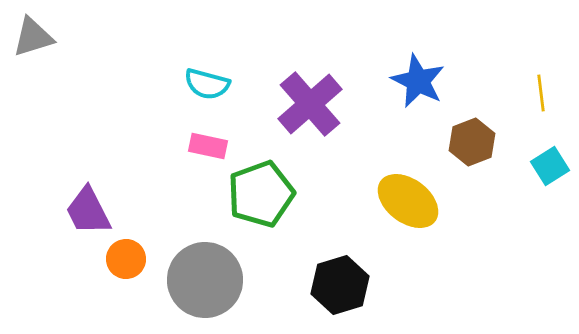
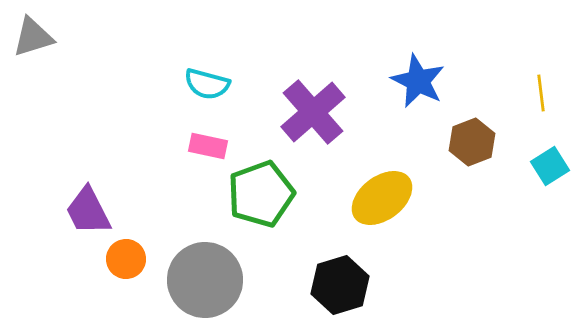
purple cross: moved 3 px right, 8 px down
yellow ellipse: moved 26 px left, 3 px up; rotated 74 degrees counterclockwise
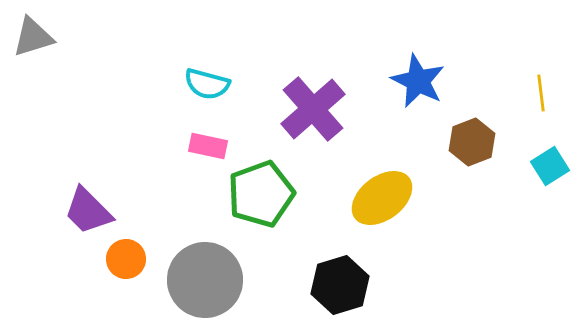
purple cross: moved 3 px up
purple trapezoid: rotated 18 degrees counterclockwise
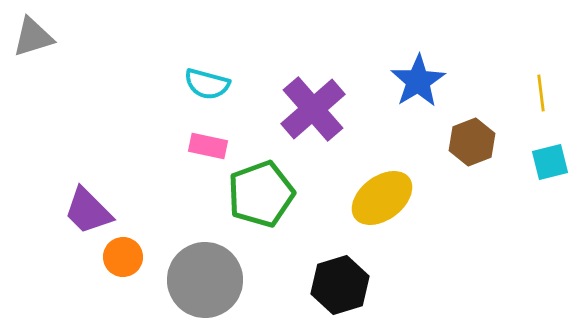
blue star: rotated 14 degrees clockwise
cyan square: moved 4 px up; rotated 18 degrees clockwise
orange circle: moved 3 px left, 2 px up
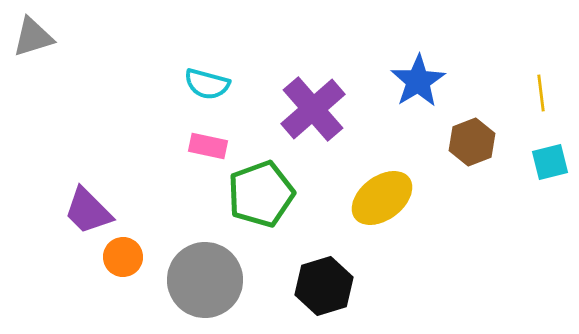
black hexagon: moved 16 px left, 1 px down
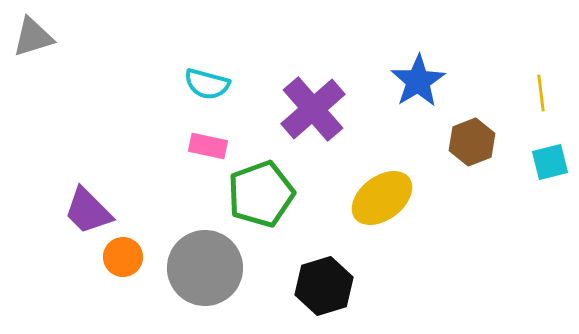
gray circle: moved 12 px up
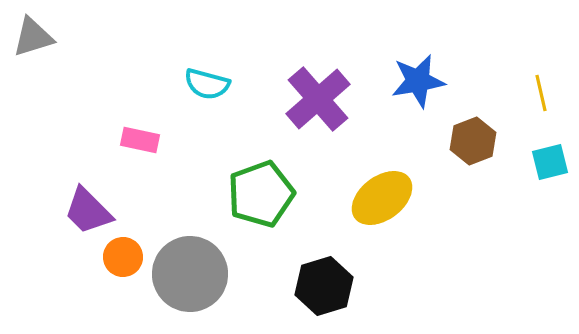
blue star: rotated 22 degrees clockwise
yellow line: rotated 6 degrees counterclockwise
purple cross: moved 5 px right, 10 px up
brown hexagon: moved 1 px right, 1 px up
pink rectangle: moved 68 px left, 6 px up
gray circle: moved 15 px left, 6 px down
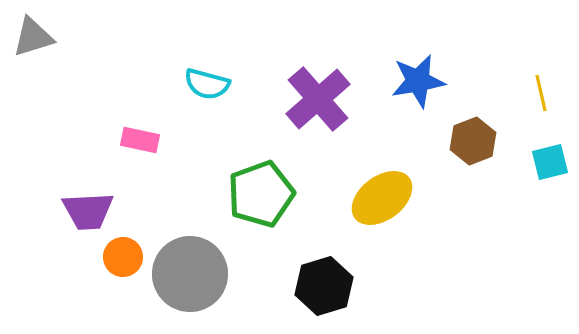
purple trapezoid: rotated 48 degrees counterclockwise
